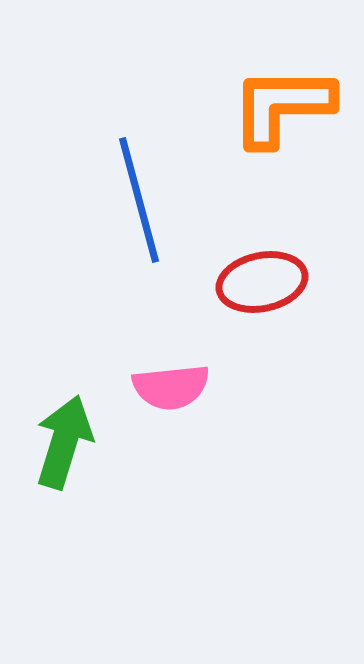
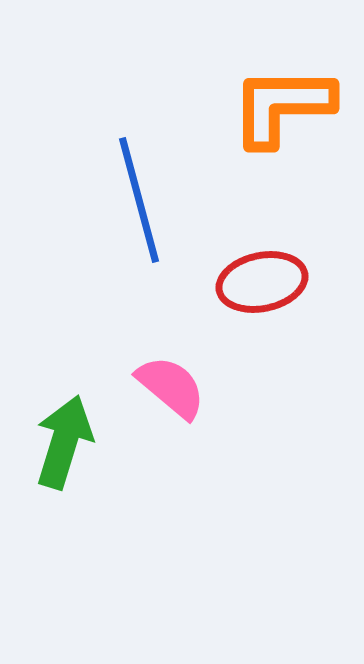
pink semicircle: rotated 134 degrees counterclockwise
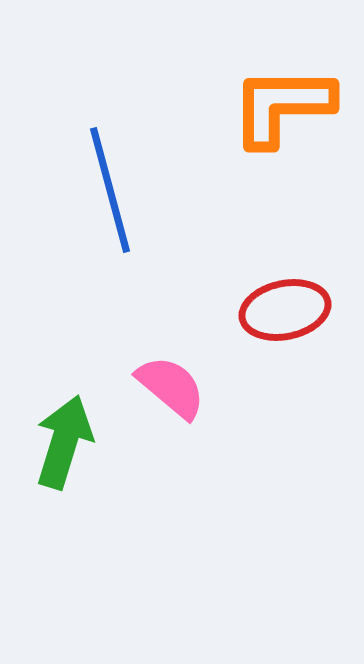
blue line: moved 29 px left, 10 px up
red ellipse: moved 23 px right, 28 px down
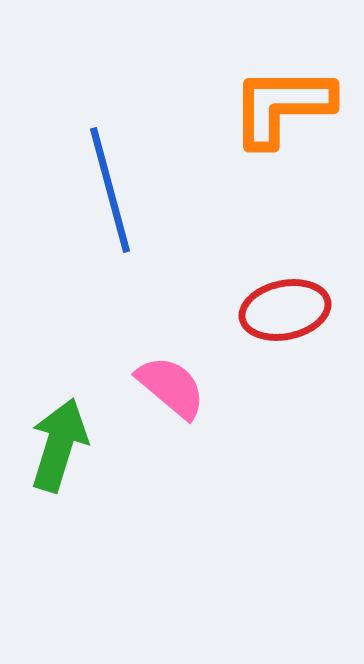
green arrow: moved 5 px left, 3 px down
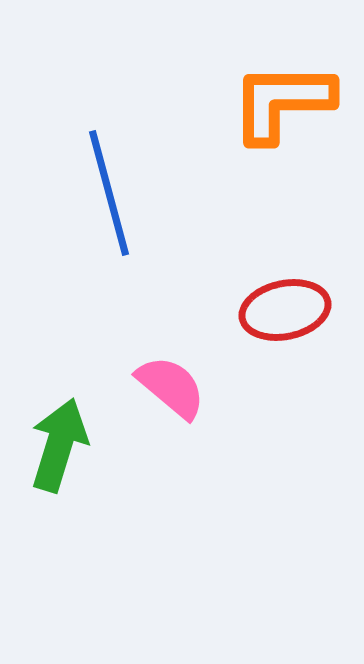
orange L-shape: moved 4 px up
blue line: moved 1 px left, 3 px down
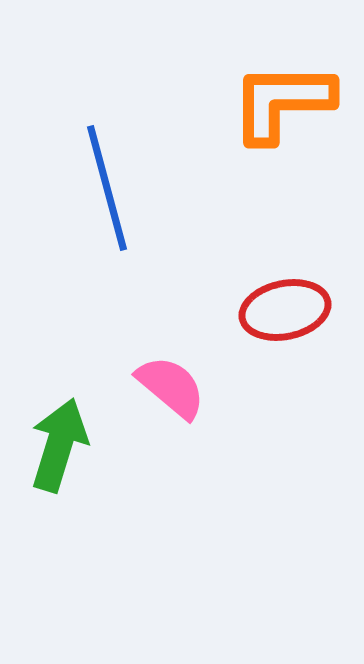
blue line: moved 2 px left, 5 px up
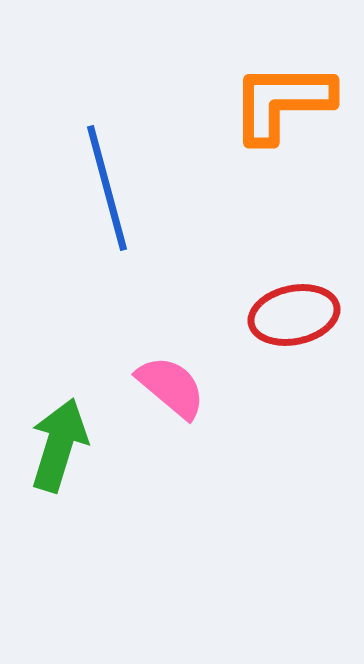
red ellipse: moved 9 px right, 5 px down
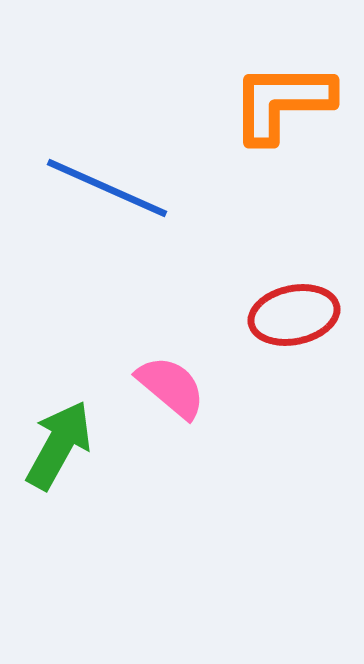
blue line: rotated 51 degrees counterclockwise
green arrow: rotated 12 degrees clockwise
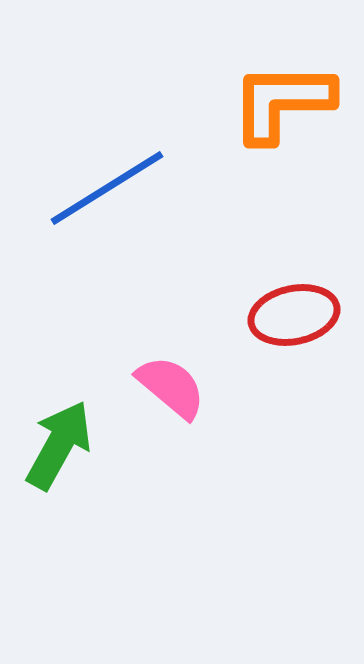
blue line: rotated 56 degrees counterclockwise
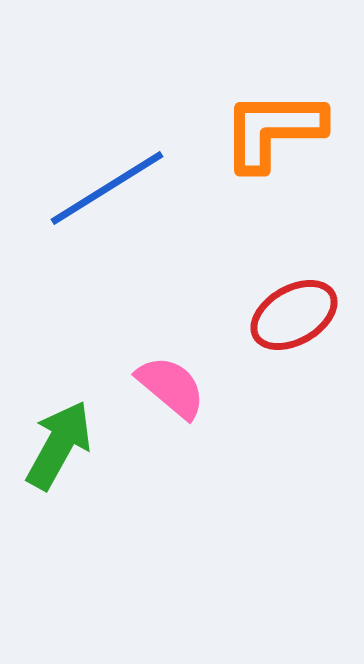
orange L-shape: moved 9 px left, 28 px down
red ellipse: rotated 18 degrees counterclockwise
